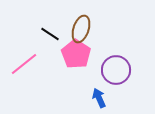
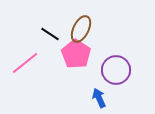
brown ellipse: rotated 8 degrees clockwise
pink line: moved 1 px right, 1 px up
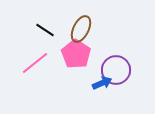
black line: moved 5 px left, 4 px up
pink line: moved 10 px right
blue arrow: moved 3 px right, 15 px up; rotated 90 degrees clockwise
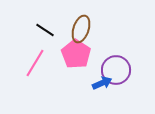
brown ellipse: rotated 8 degrees counterclockwise
pink line: rotated 20 degrees counterclockwise
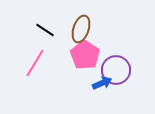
pink pentagon: moved 9 px right, 1 px down
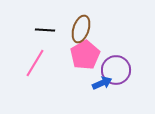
black line: rotated 30 degrees counterclockwise
pink pentagon: rotated 8 degrees clockwise
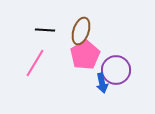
brown ellipse: moved 2 px down
blue arrow: rotated 102 degrees clockwise
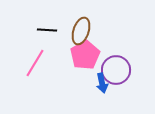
black line: moved 2 px right
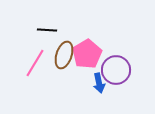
brown ellipse: moved 17 px left, 24 px down
pink pentagon: moved 2 px right, 1 px up
blue arrow: moved 3 px left
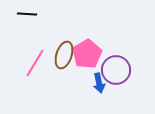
black line: moved 20 px left, 16 px up
